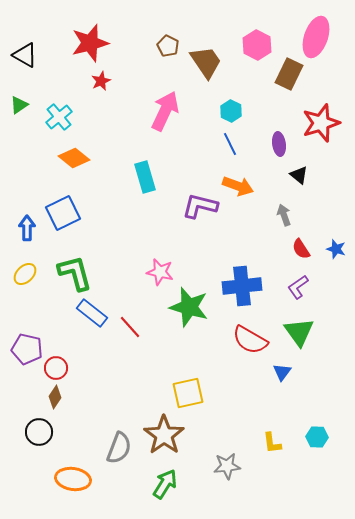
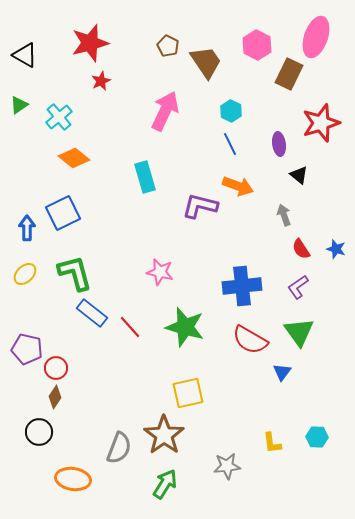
green star at (189, 307): moved 4 px left, 20 px down
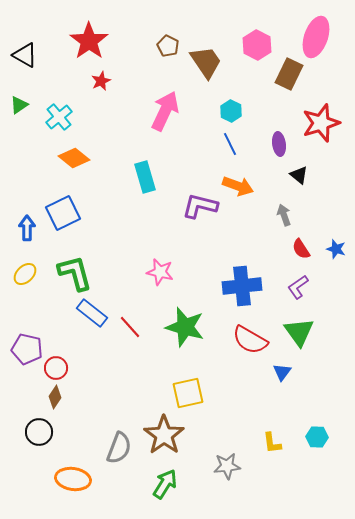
red star at (90, 43): moved 1 px left, 2 px up; rotated 21 degrees counterclockwise
